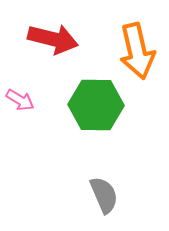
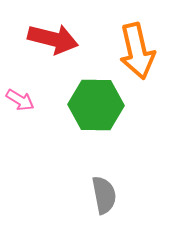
gray semicircle: rotated 12 degrees clockwise
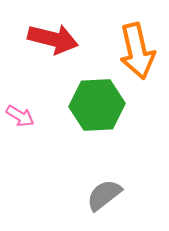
pink arrow: moved 16 px down
green hexagon: moved 1 px right; rotated 4 degrees counterclockwise
gray semicircle: rotated 117 degrees counterclockwise
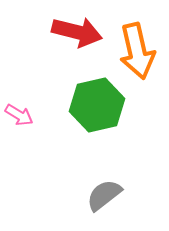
red arrow: moved 24 px right, 7 px up
green hexagon: rotated 10 degrees counterclockwise
pink arrow: moved 1 px left, 1 px up
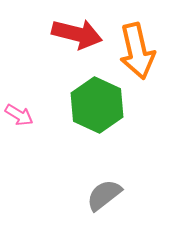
red arrow: moved 2 px down
green hexagon: rotated 22 degrees counterclockwise
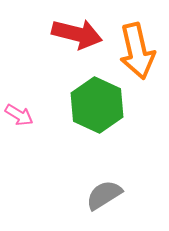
gray semicircle: rotated 6 degrees clockwise
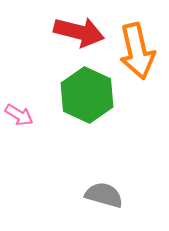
red arrow: moved 2 px right, 2 px up
green hexagon: moved 10 px left, 10 px up
gray semicircle: rotated 48 degrees clockwise
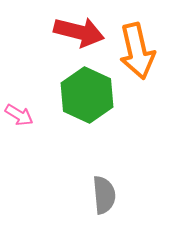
gray semicircle: rotated 69 degrees clockwise
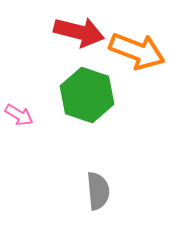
orange arrow: rotated 56 degrees counterclockwise
green hexagon: rotated 6 degrees counterclockwise
gray semicircle: moved 6 px left, 4 px up
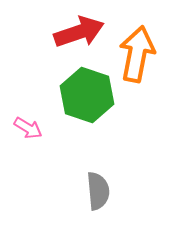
red arrow: rotated 33 degrees counterclockwise
orange arrow: moved 3 px down; rotated 100 degrees counterclockwise
pink arrow: moved 9 px right, 13 px down
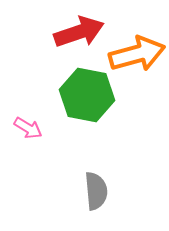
orange arrow: rotated 64 degrees clockwise
green hexagon: rotated 8 degrees counterclockwise
gray semicircle: moved 2 px left
